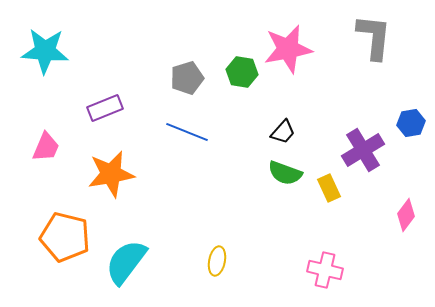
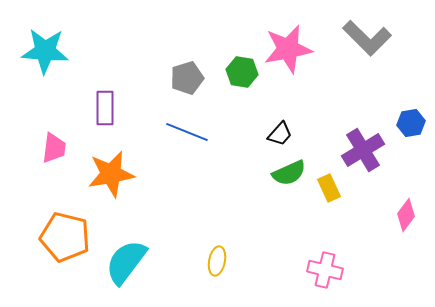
gray L-shape: moved 7 px left, 1 px down; rotated 129 degrees clockwise
purple rectangle: rotated 68 degrees counterclockwise
black trapezoid: moved 3 px left, 2 px down
pink trapezoid: moved 8 px right, 1 px down; rotated 16 degrees counterclockwise
green semicircle: moved 4 px right; rotated 44 degrees counterclockwise
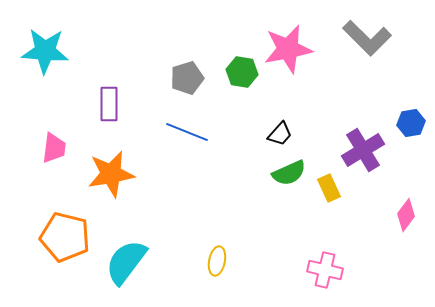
purple rectangle: moved 4 px right, 4 px up
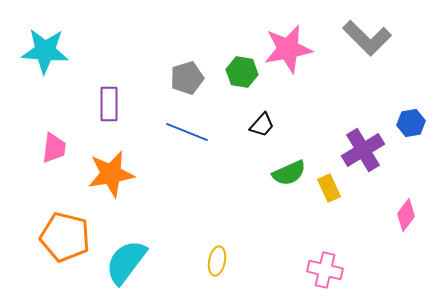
black trapezoid: moved 18 px left, 9 px up
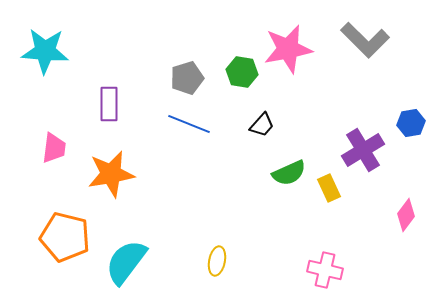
gray L-shape: moved 2 px left, 2 px down
blue line: moved 2 px right, 8 px up
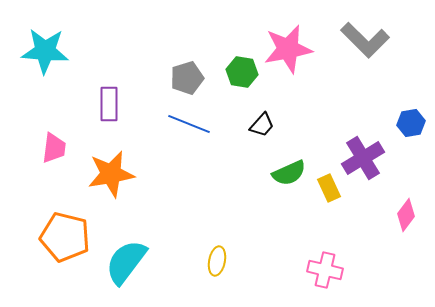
purple cross: moved 8 px down
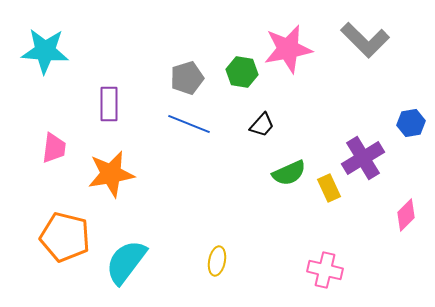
pink diamond: rotated 8 degrees clockwise
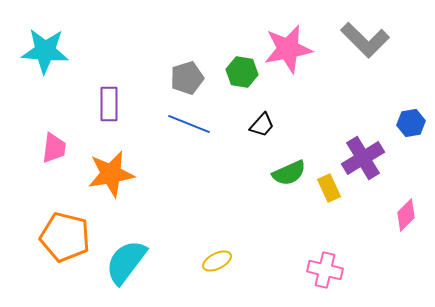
yellow ellipse: rotated 52 degrees clockwise
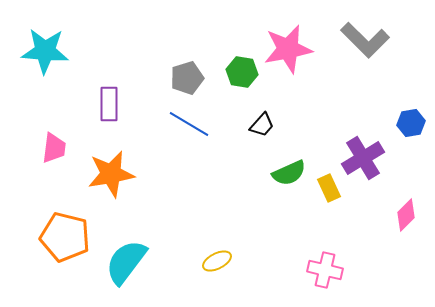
blue line: rotated 9 degrees clockwise
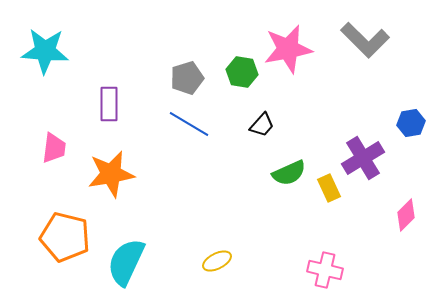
cyan semicircle: rotated 12 degrees counterclockwise
